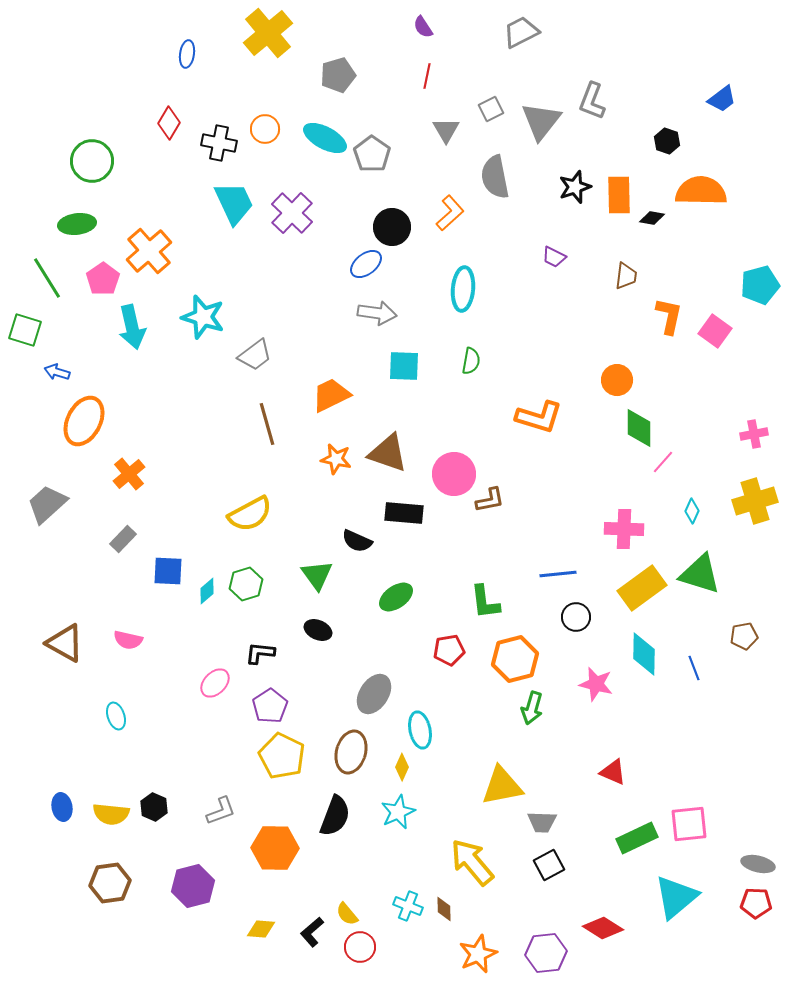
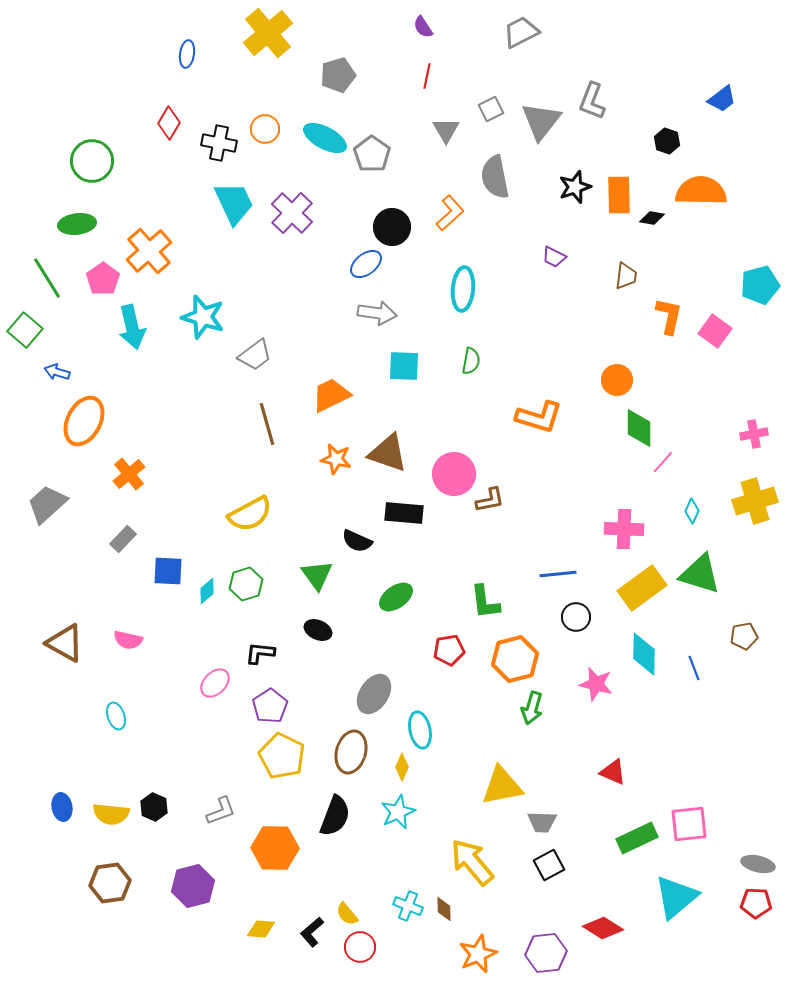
green square at (25, 330): rotated 24 degrees clockwise
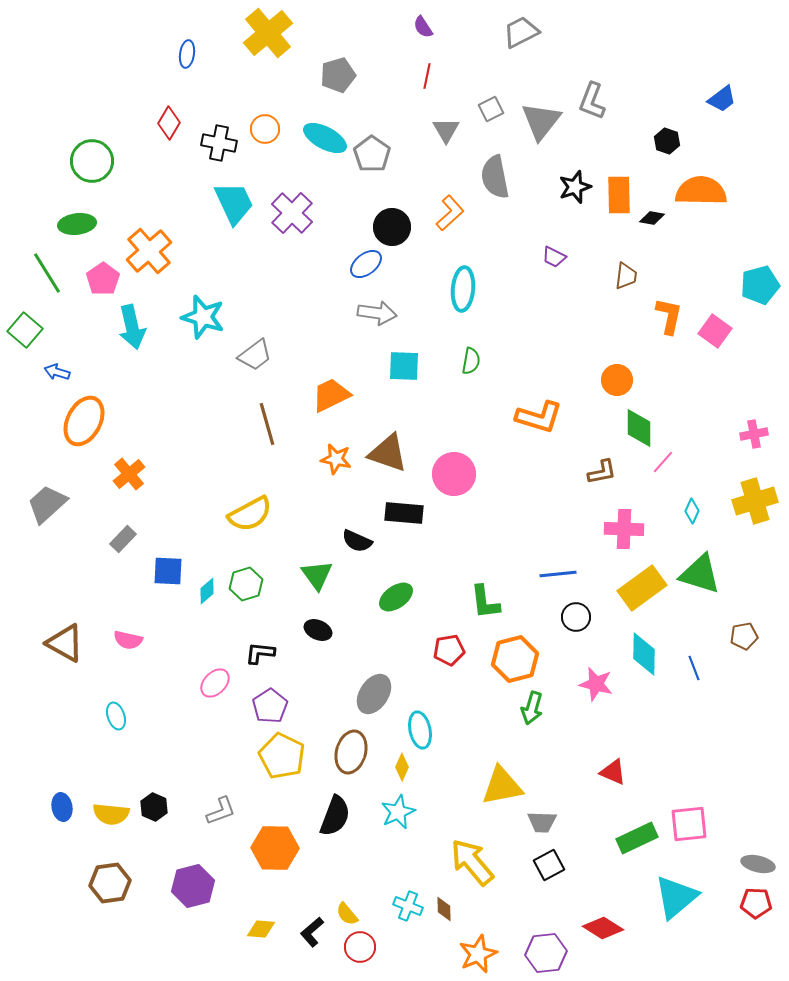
green line at (47, 278): moved 5 px up
brown L-shape at (490, 500): moved 112 px right, 28 px up
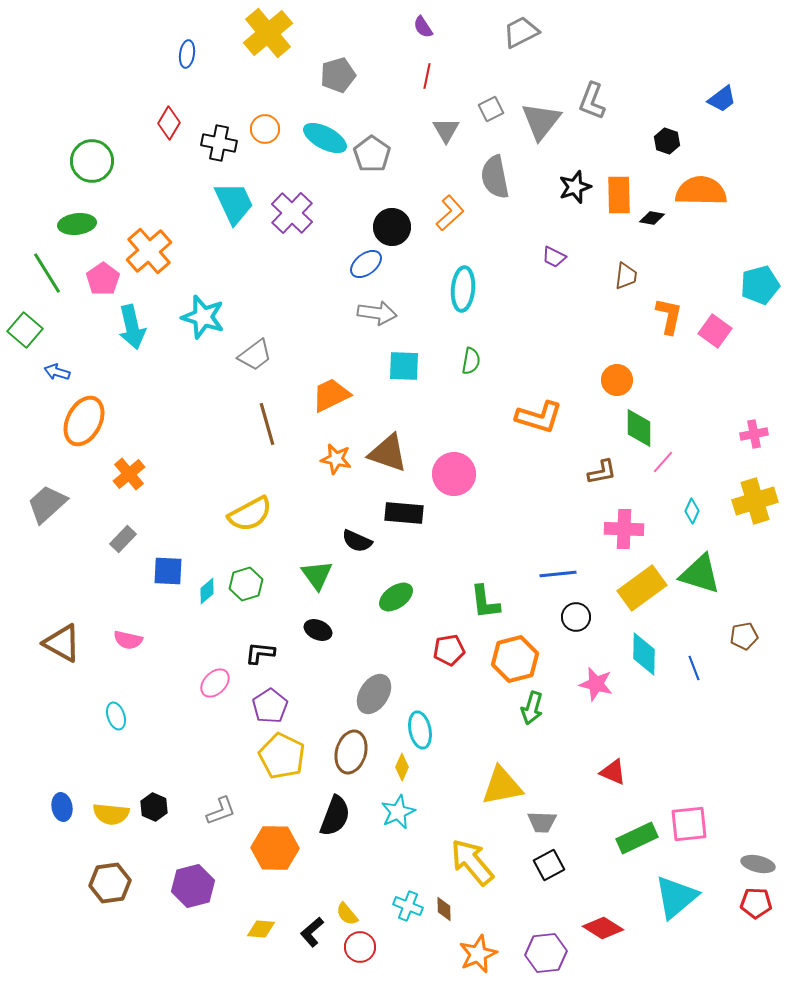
brown triangle at (65, 643): moved 3 px left
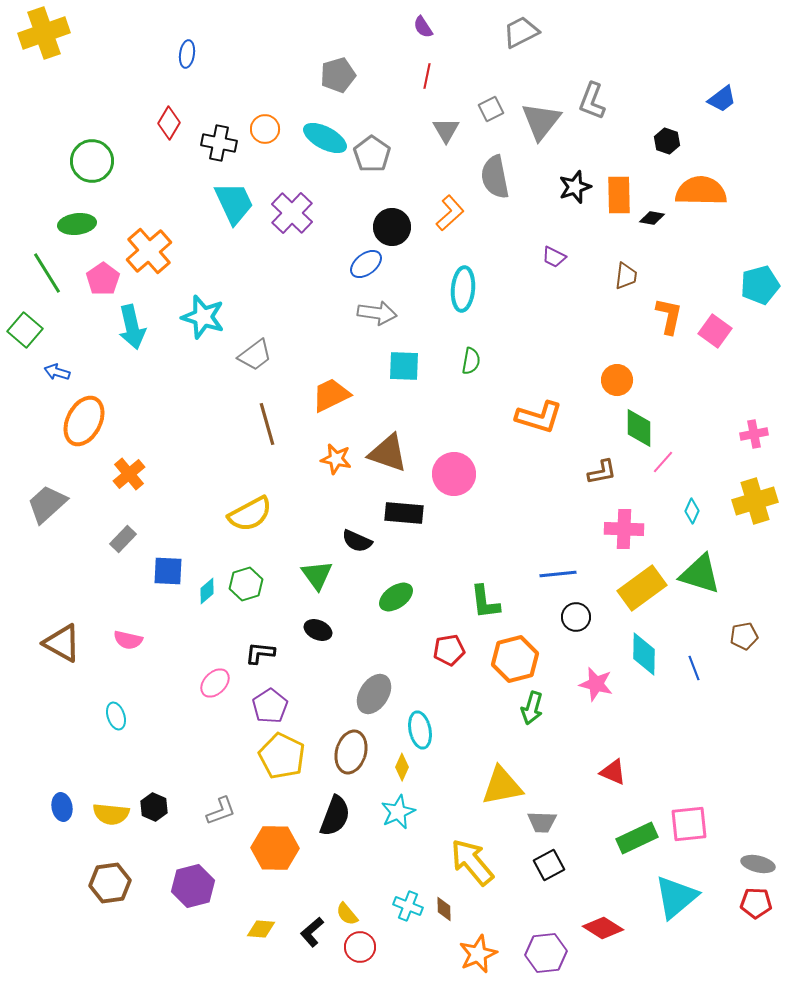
yellow cross at (268, 33): moved 224 px left; rotated 21 degrees clockwise
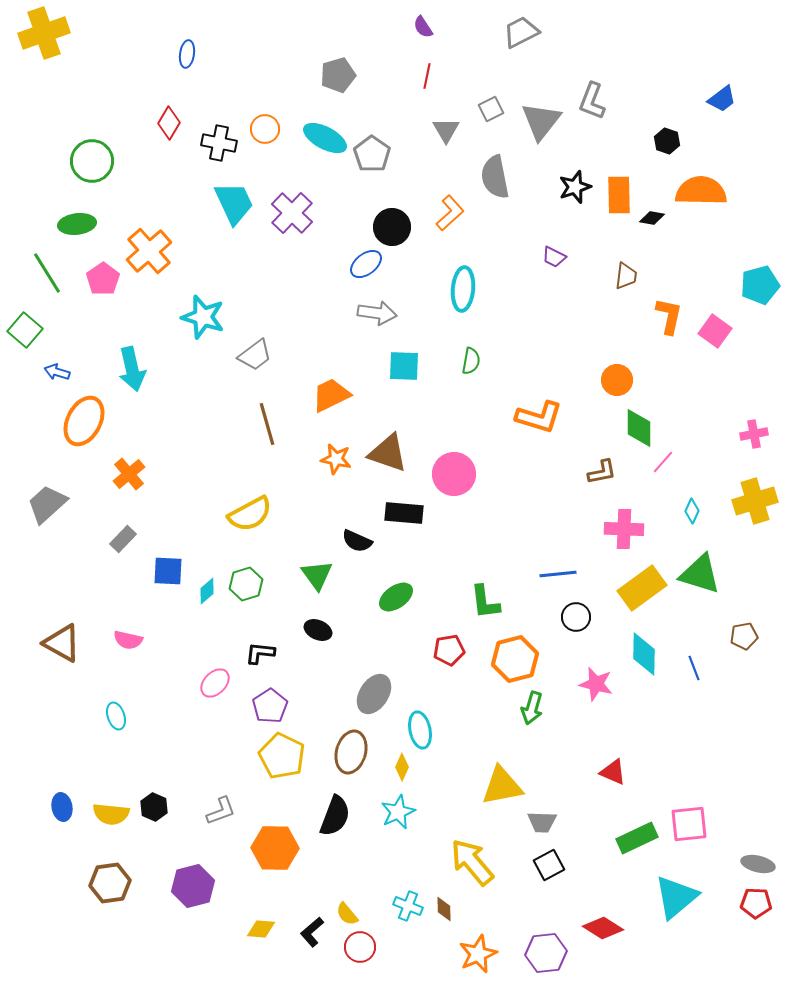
cyan arrow at (132, 327): moved 42 px down
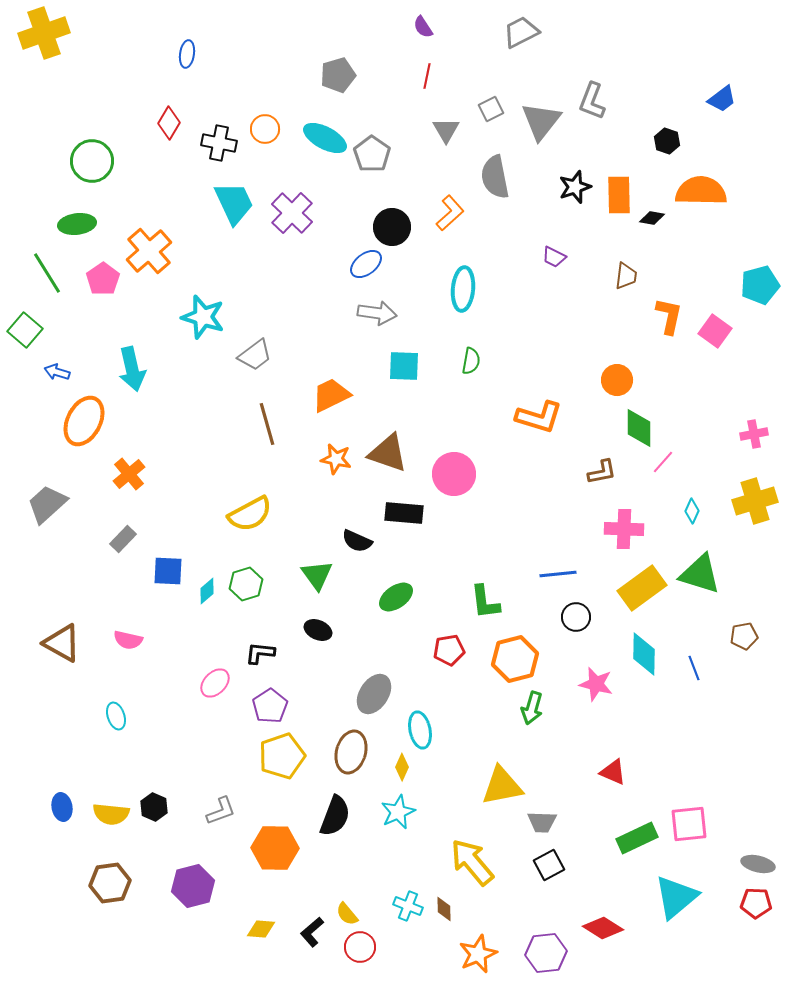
yellow pentagon at (282, 756): rotated 27 degrees clockwise
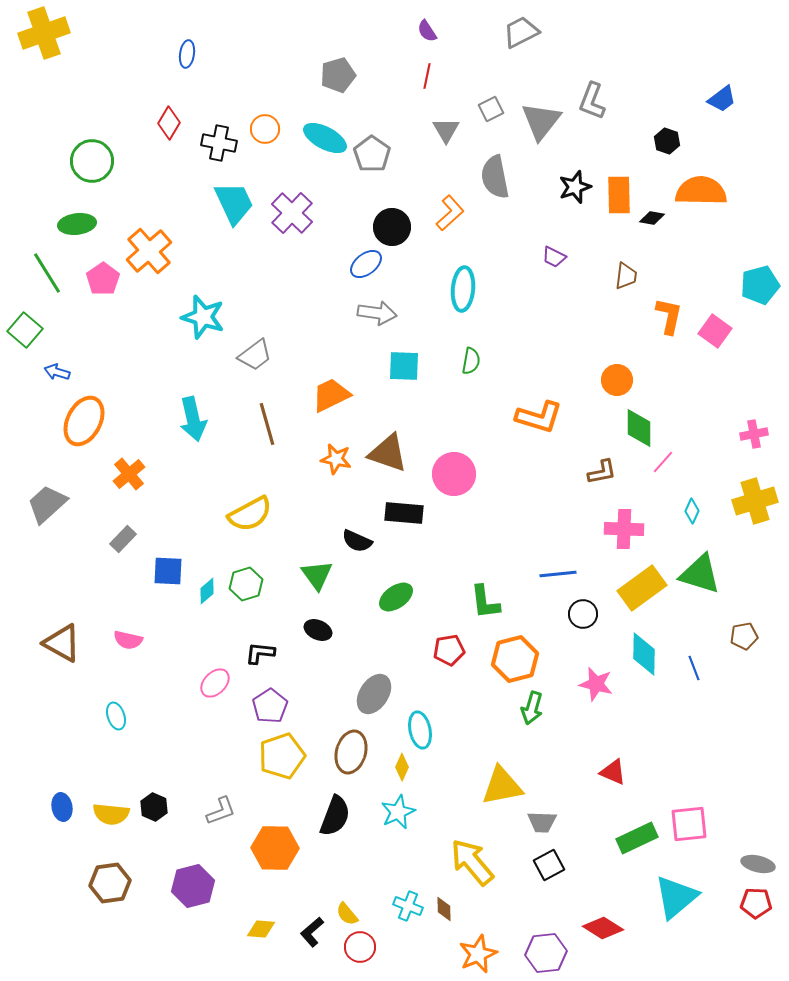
purple semicircle at (423, 27): moved 4 px right, 4 px down
cyan arrow at (132, 369): moved 61 px right, 50 px down
black circle at (576, 617): moved 7 px right, 3 px up
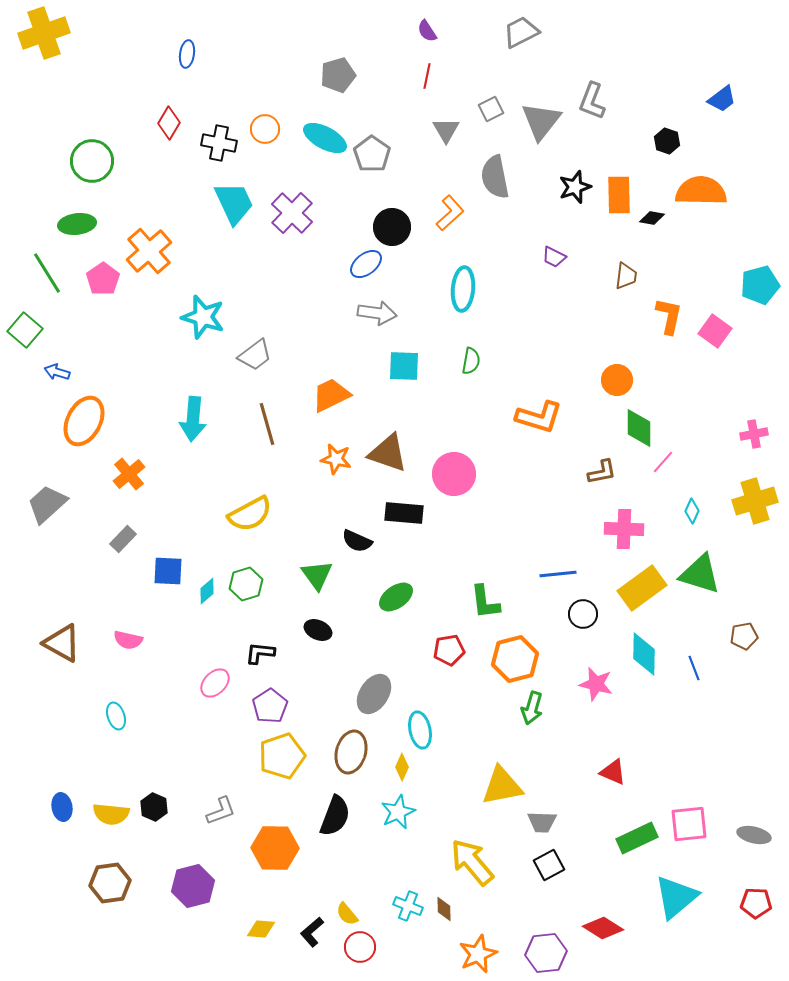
cyan arrow at (193, 419): rotated 18 degrees clockwise
gray ellipse at (758, 864): moved 4 px left, 29 px up
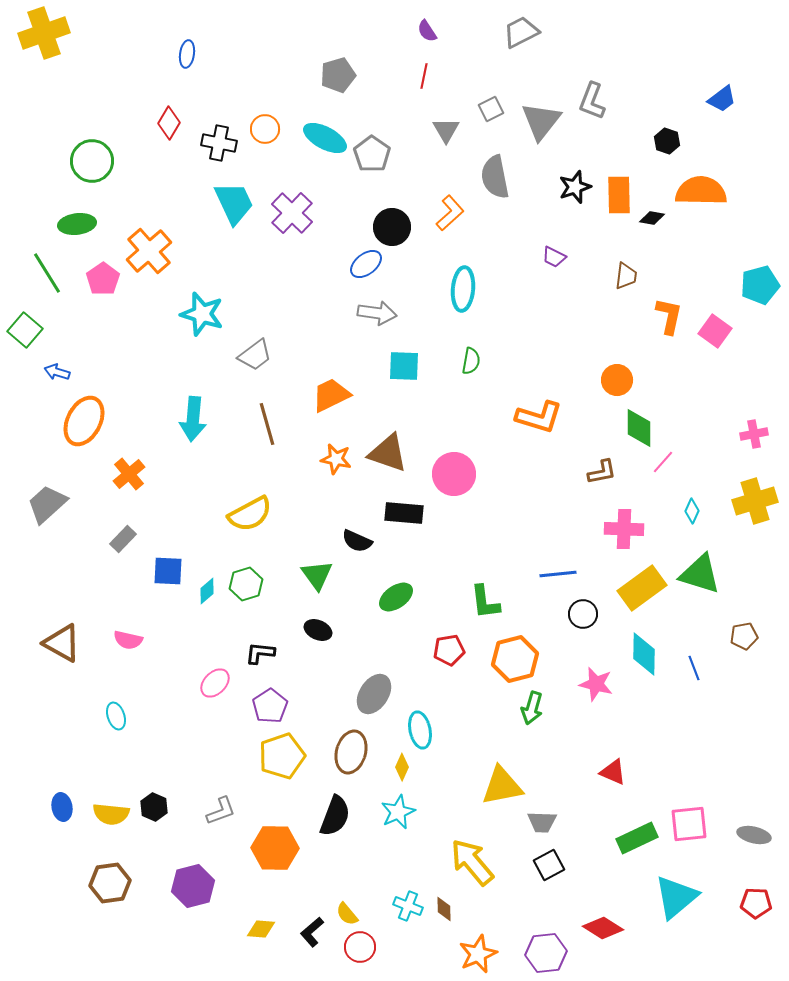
red line at (427, 76): moved 3 px left
cyan star at (203, 317): moved 1 px left, 3 px up
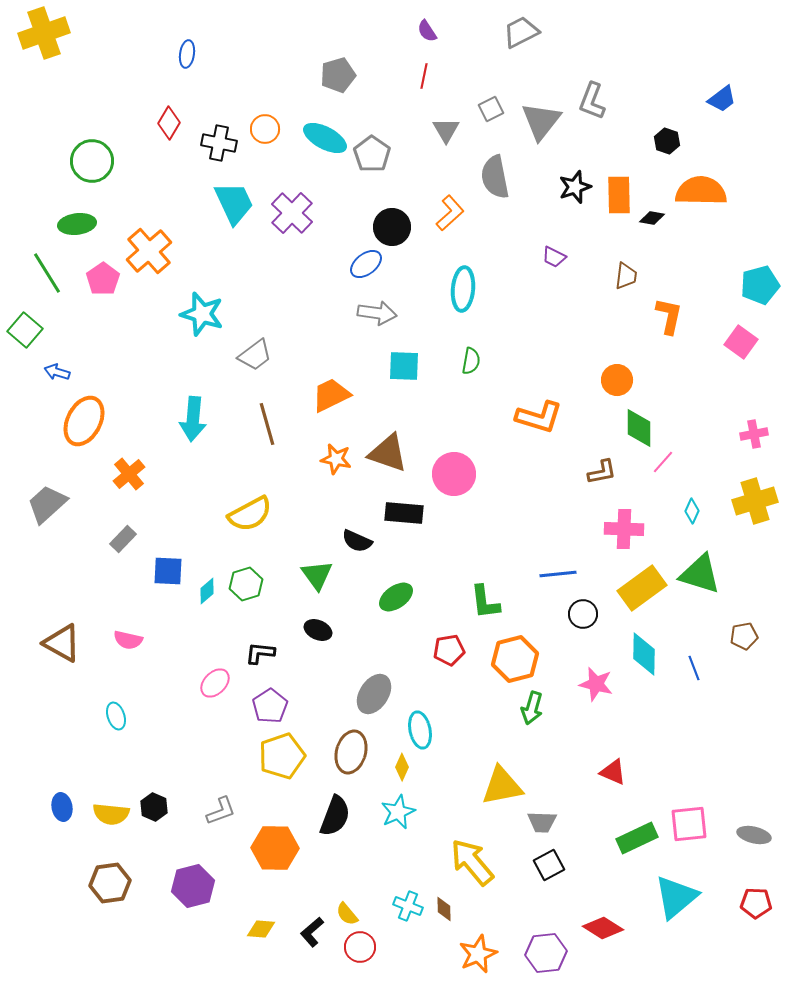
pink square at (715, 331): moved 26 px right, 11 px down
